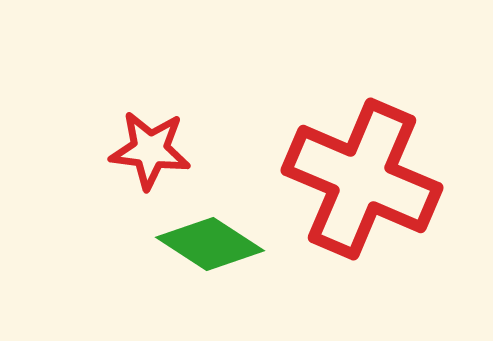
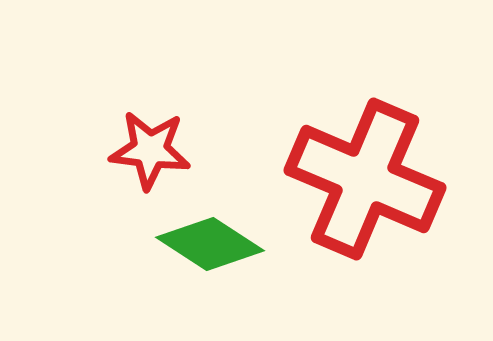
red cross: moved 3 px right
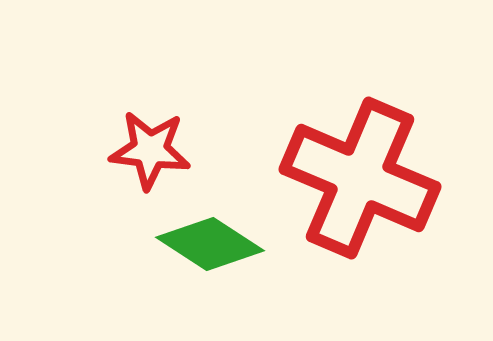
red cross: moved 5 px left, 1 px up
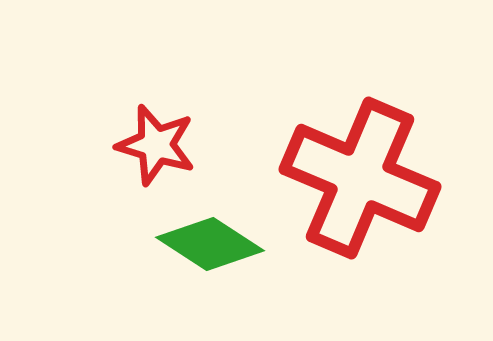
red star: moved 6 px right, 5 px up; rotated 10 degrees clockwise
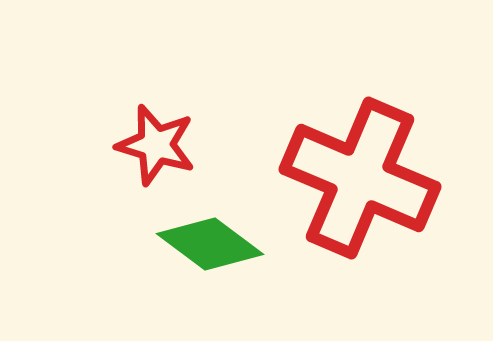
green diamond: rotated 4 degrees clockwise
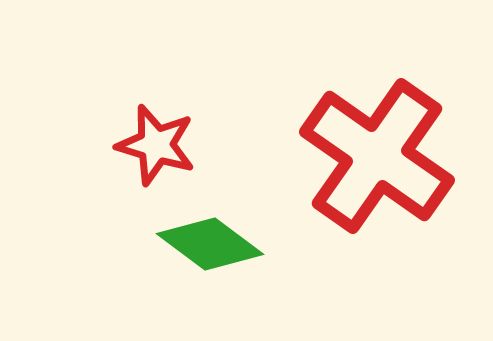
red cross: moved 17 px right, 22 px up; rotated 12 degrees clockwise
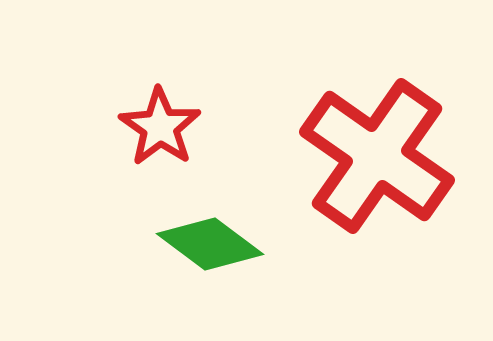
red star: moved 4 px right, 18 px up; rotated 18 degrees clockwise
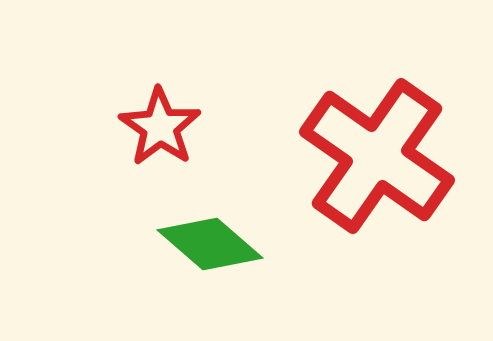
green diamond: rotated 4 degrees clockwise
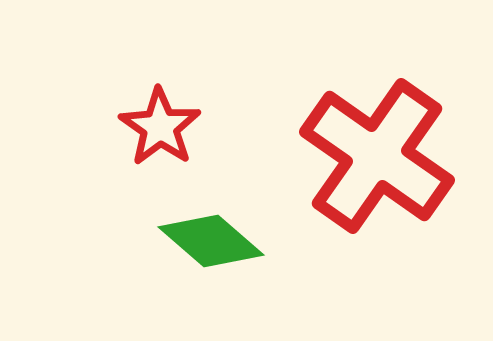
green diamond: moved 1 px right, 3 px up
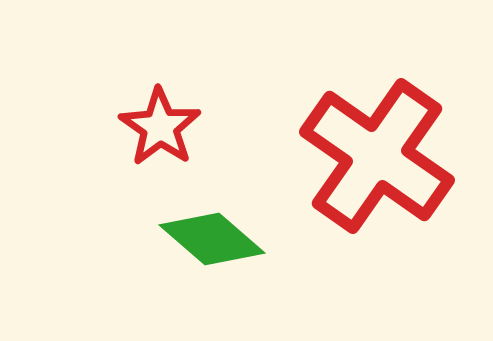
green diamond: moved 1 px right, 2 px up
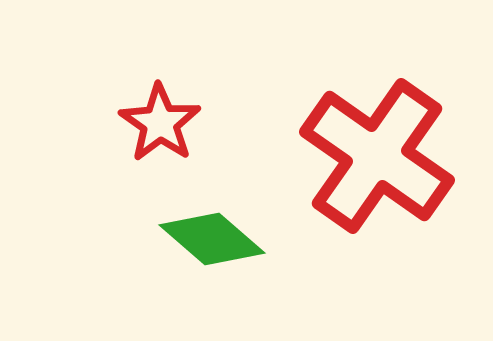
red star: moved 4 px up
